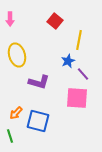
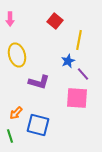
blue square: moved 4 px down
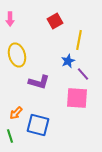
red square: rotated 21 degrees clockwise
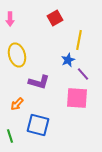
red square: moved 3 px up
blue star: moved 1 px up
orange arrow: moved 1 px right, 9 px up
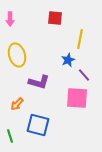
red square: rotated 35 degrees clockwise
yellow line: moved 1 px right, 1 px up
purple line: moved 1 px right, 1 px down
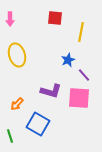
yellow line: moved 1 px right, 7 px up
purple L-shape: moved 12 px right, 9 px down
pink square: moved 2 px right
blue square: moved 1 px up; rotated 15 degrees clockwise
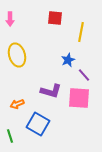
orange arrow: rotated 24 degrees clockwise
